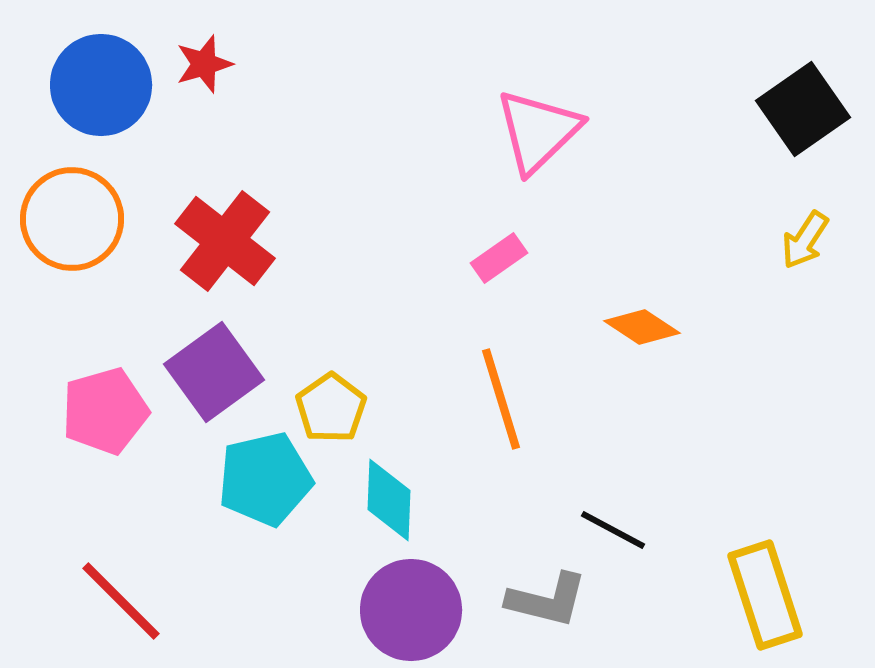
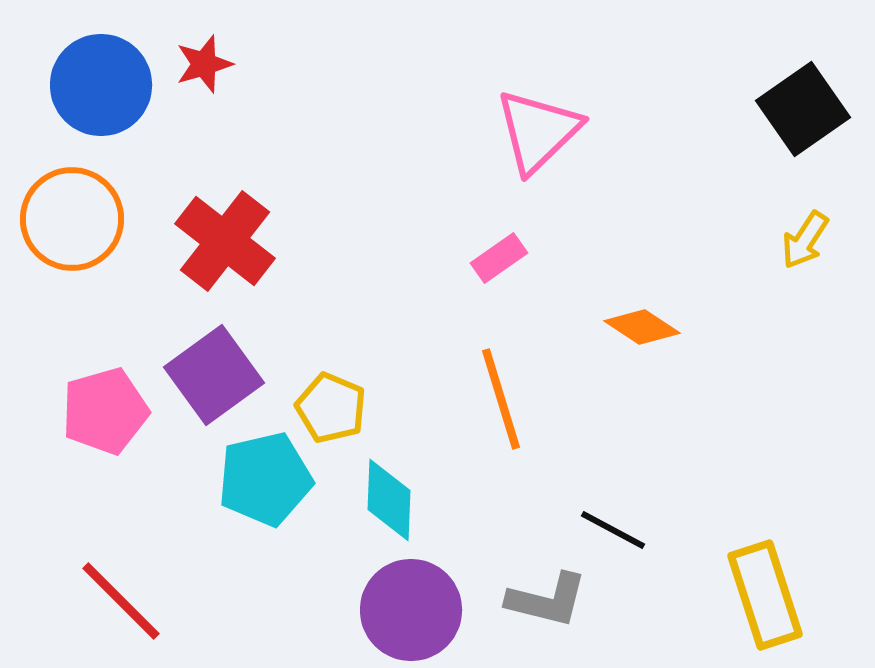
purple square: moved 3 px down
yellow pentagon: rotated 14 degrees counterclockwise
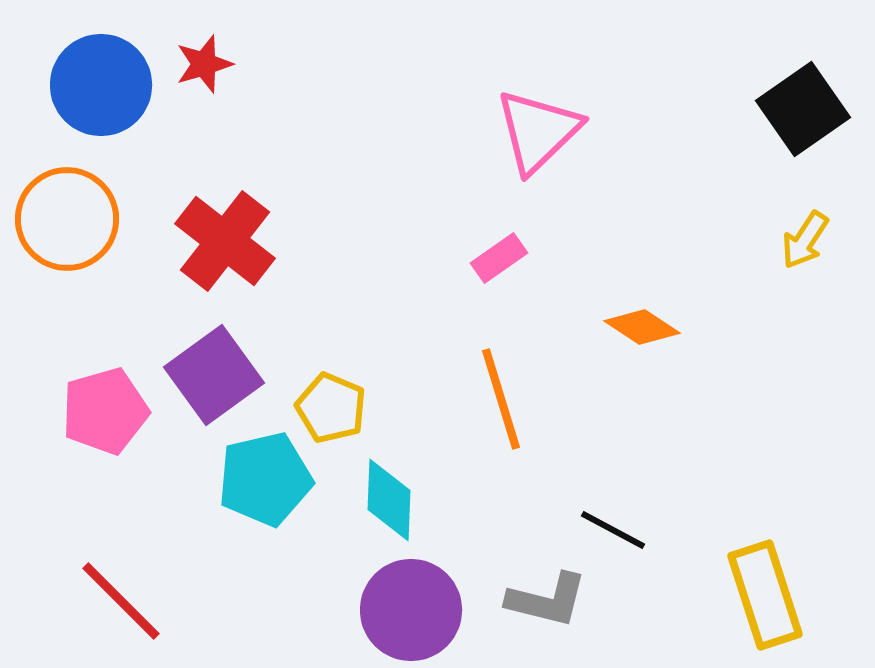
orange circle: moved 5 px left
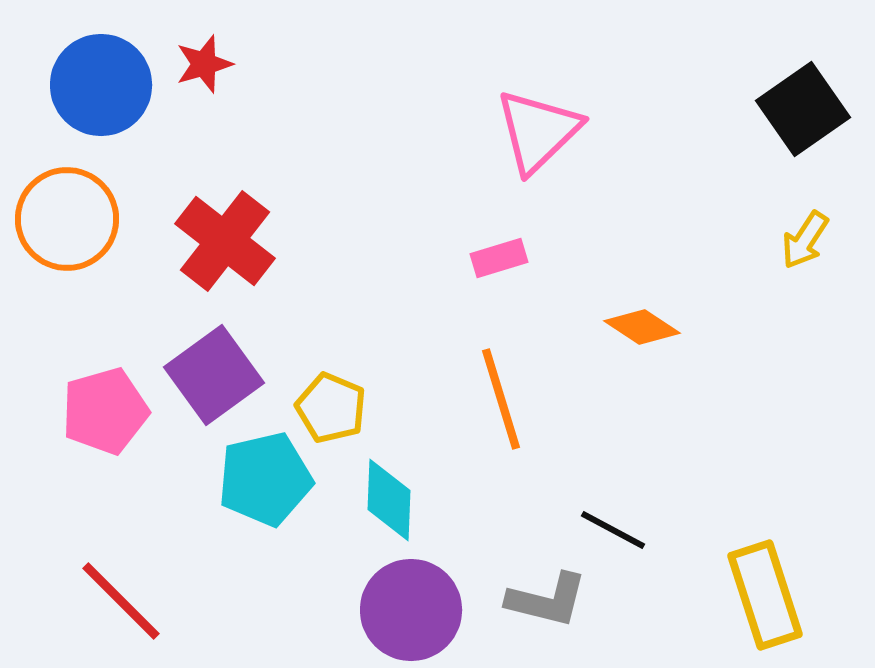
pink rectangle: rotated 18 degrees clockwise
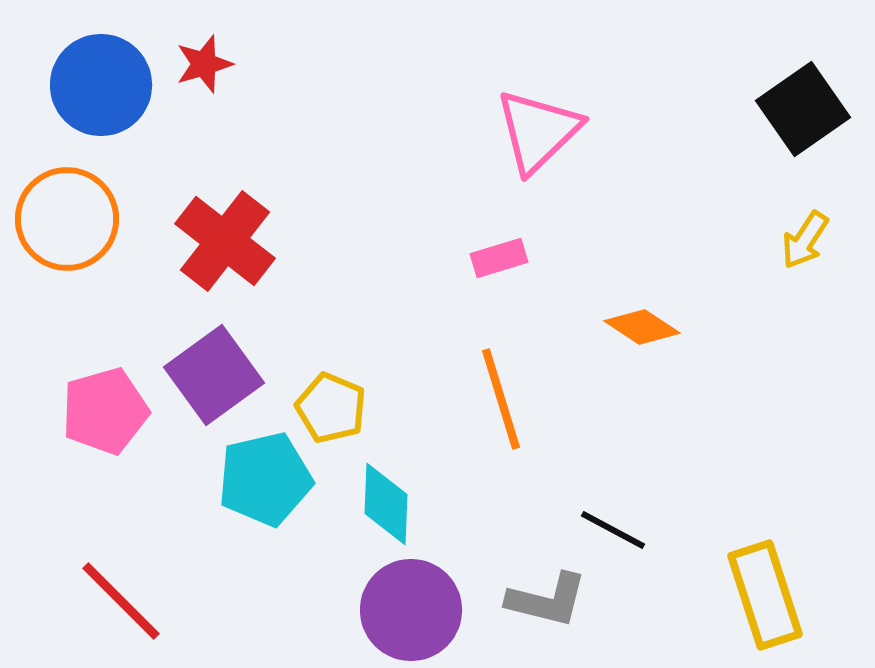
cyan diamond: moved 3 px left, 4 px down
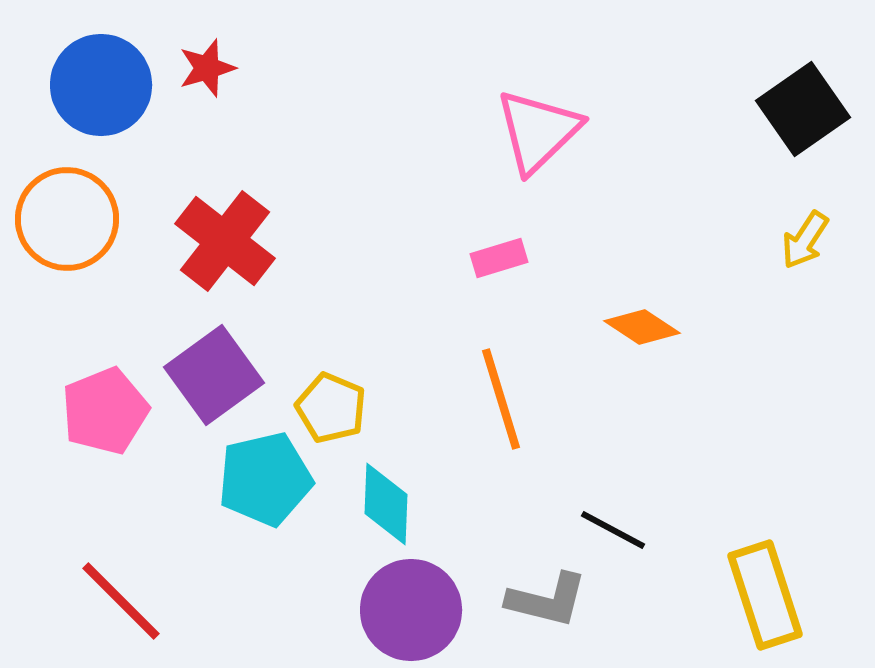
red star: moved 3 px right, 4 px down
pink pentagon: rotated 6 degrees counterclockwise
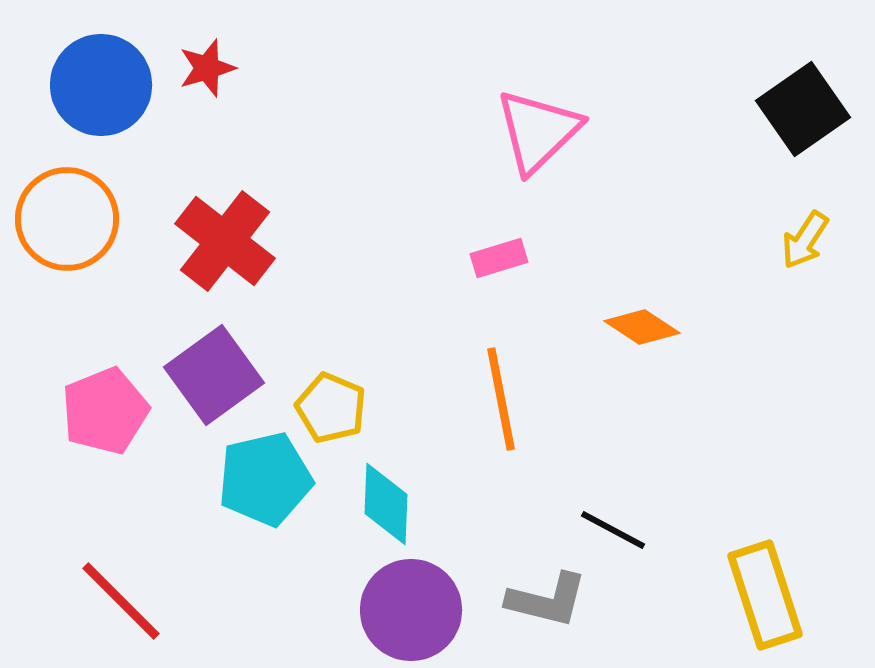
orange line: rotated 6 degrees clockwise
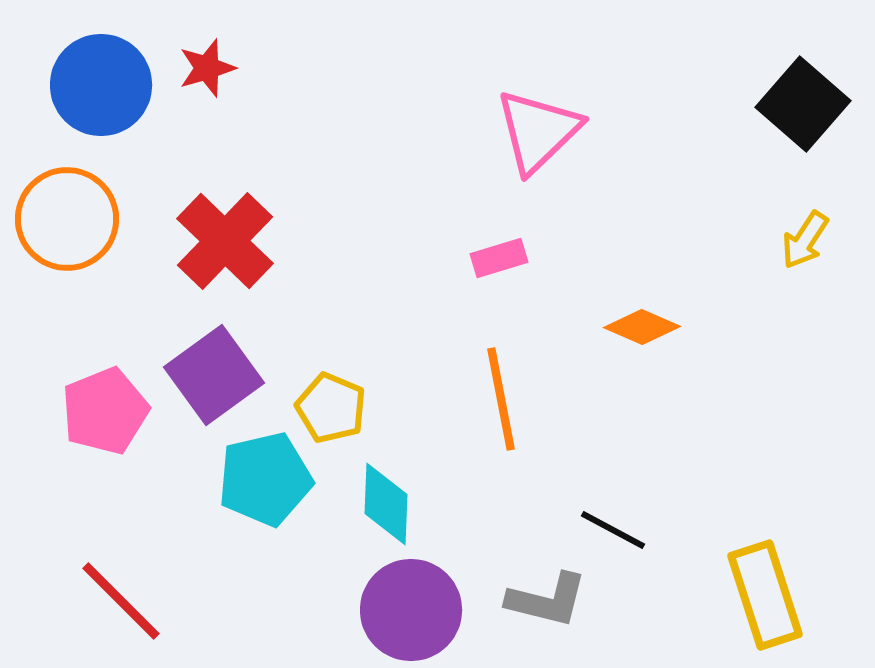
black square: moved 5 px up; rotated 14 degrees counterclockwise
red cross: rotated 6 degrees clockwise
orange diamond: rotated 10 degrees counterclockwise
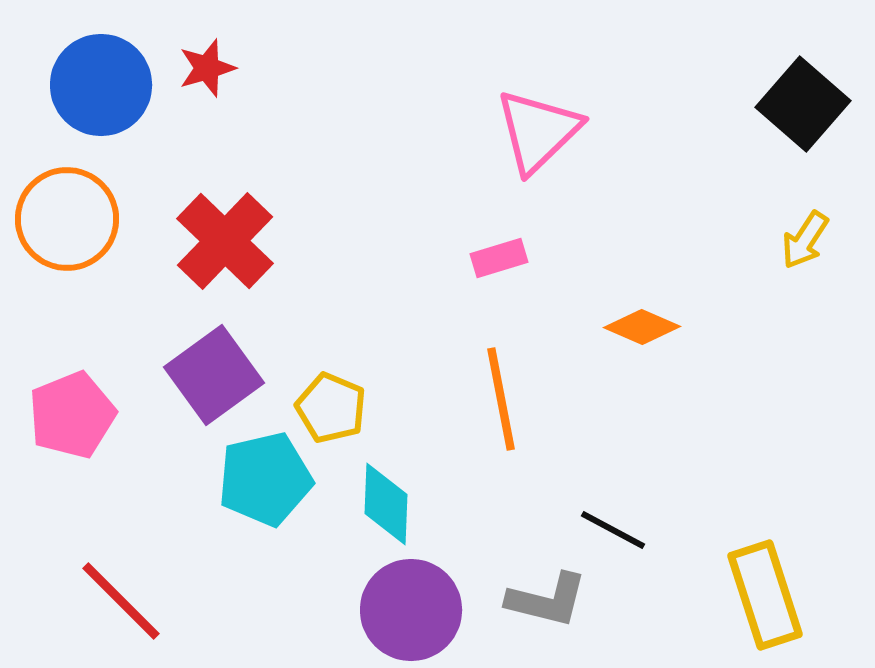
pink pentagon: moved 33 px left, 4 px down
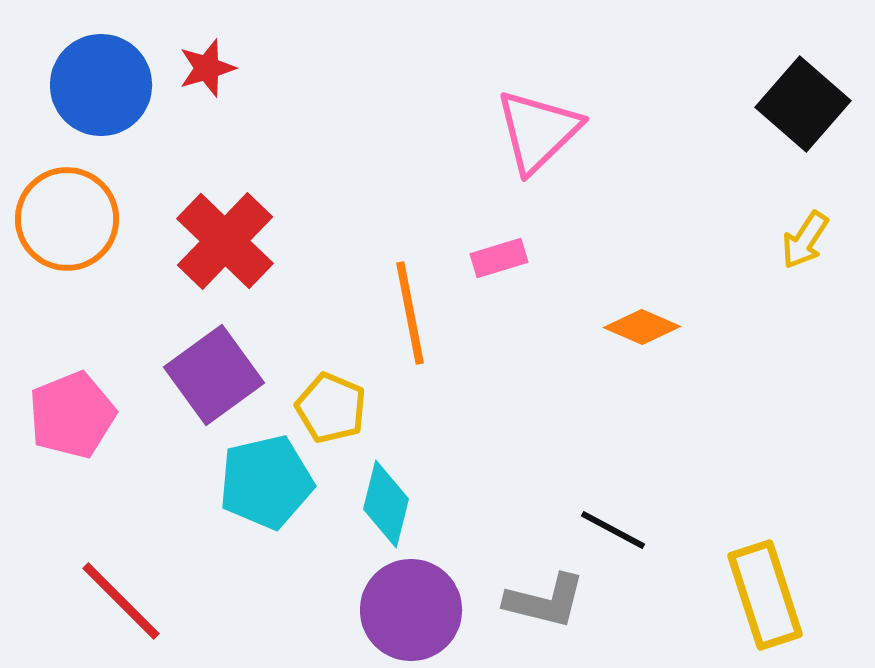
orange line: moved 91 px left, 86 px up
cyan pentagon: moved 1 px right, 3 px down
cyan diamond: rotated 12 degrees clockwise
gray L-shape: moved 2 px left, 1 px down
